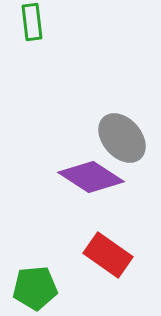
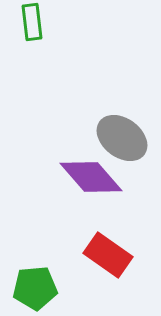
gray ellipse: rotated 12 degrees counterclockwise
purple diamond: rotated 16 degrees clockwise
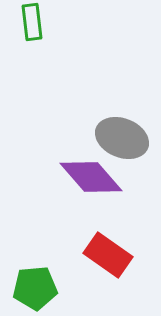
gray ellipse: rotated 15 degrees counterclockwise
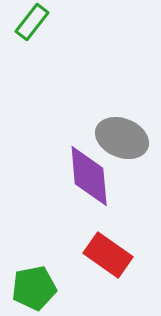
green rectangle: rotated 45 degrees clockwise
purple diamond: moved 2 px left, 1 px up; rotated 36 degrees clockwise
green pentagon: moved 1 px left; rotated 6 degrees counterclockwise
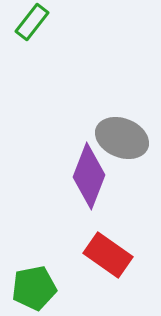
purple diamond: rotated 26 degrees clockwise
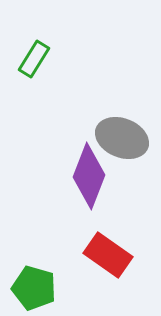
green rectangle: moved 2 px right, 37 px down; rotated 6 degrees counterclockwise
green pentagon: rotated 27 degrees clockwise
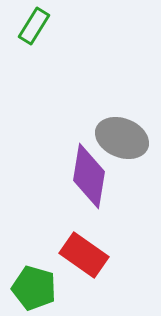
green rectangle: moved 33 px up
purple diamond: rotated 12 degrees counterclockwise
red rectangle: moved 24 px left
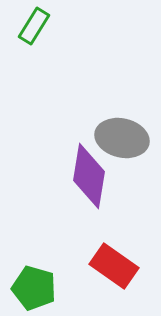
gray ellipse: rotated 9 degrees counterclockwise
red rectangle: moved 30 px right, 11 px down
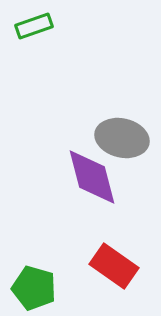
green rectangle: rotated 39 degrees clockwise
purple diamond: moved 3 px right, 1 px down; rotated 24 degrees counterclockwise
